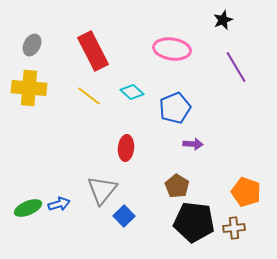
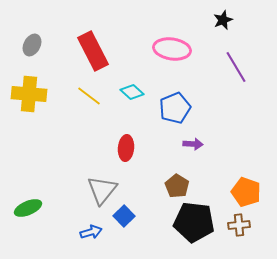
yellow cross: moved 6 px down
blue arrow: moved 32 px right, 28 px down
brown cross: moved 5 px right, 3 px up
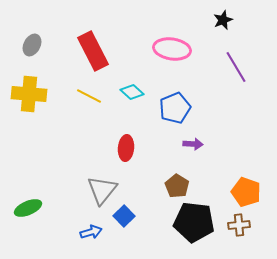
yellow line: rotated 10 degrees counterclockwise
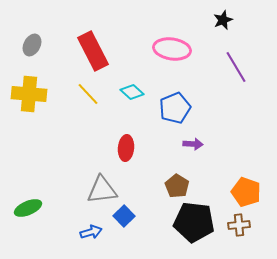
yellow line: moved 1 px left, 2 px up; rotated 20 degrees clockwise
gray triangle: rotated 44 degrees clockwise
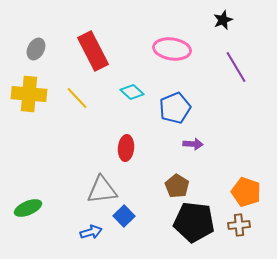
gray ellipse: moved 4 px right, 4 px down
yellow line: moved 11 px left, 4 px down
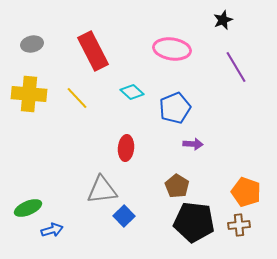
gray ellipse: moved 4 px left, 5 px up; rotated 50 degrees clockwise
blue arrow: moved 39 px left, 2 px up
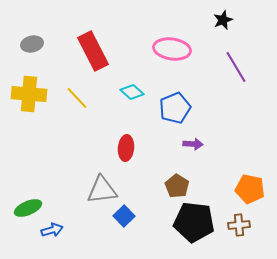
orange pentagon: moved 4 px right, 3 px up; rotated 8 degrees counterclockwise
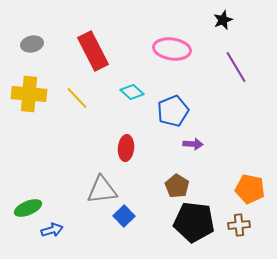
blue pentagon: moved 2 px left, 3 px down
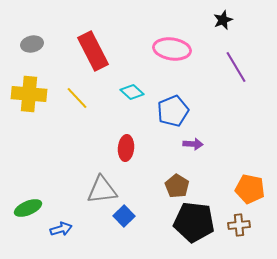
blue arrow: moved 9 px right, 1 px up
